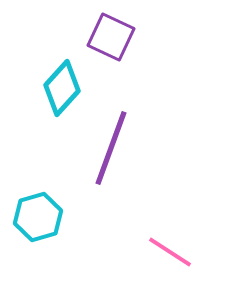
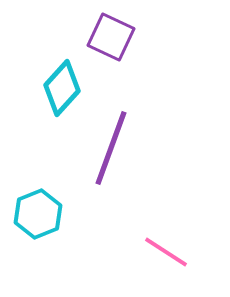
cyan hexagon: moved 3 px up; rotated 6 degrees counterclockwise
pink line: moved 4 px left
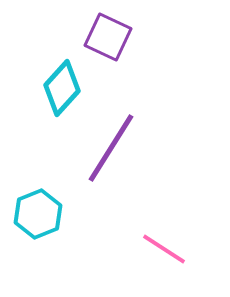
purple square: moved 3 px left
purple line: rotated 12 degrees clockwise
pink line: moved 2 px left, 3 px up
